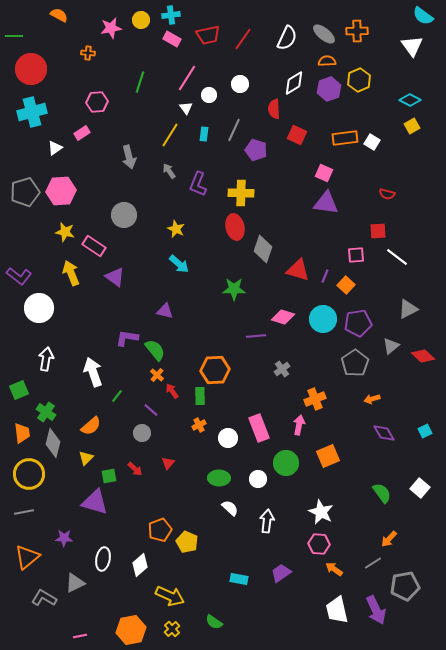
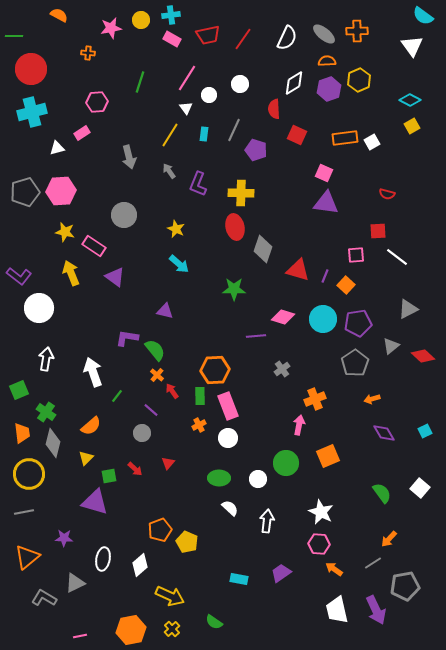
white square at (372, 142): rotated 28 degrees clockwise
white triangle at (55, 148): moved 2 px right; rotated 21 degrees clockwise
pink rectangle at (259, 428): moved 31 px left, 22 px up
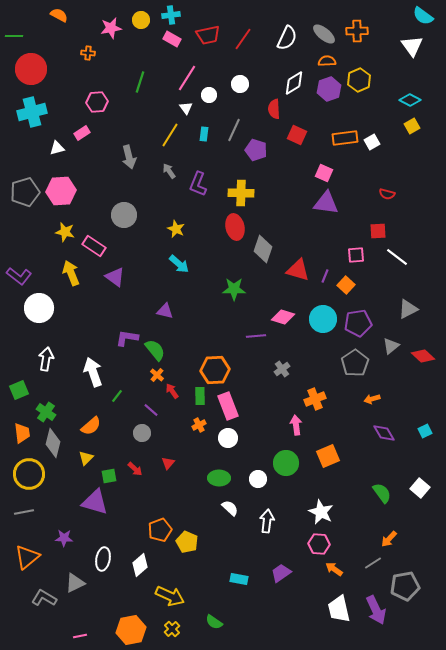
pink arrow at (299, 425): moved 3 px left; rotated 18 degrees counterclockwise
white trapezoid at (337, 610): moved 2 px right, 1 px up
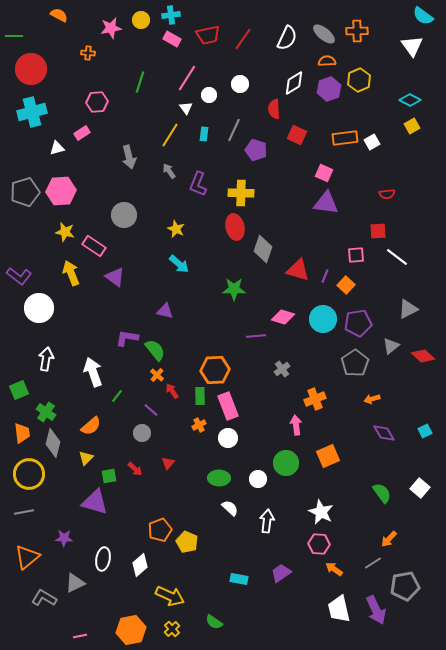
red semicircle at (387, 194): rotated 21 degrees counterclockwise
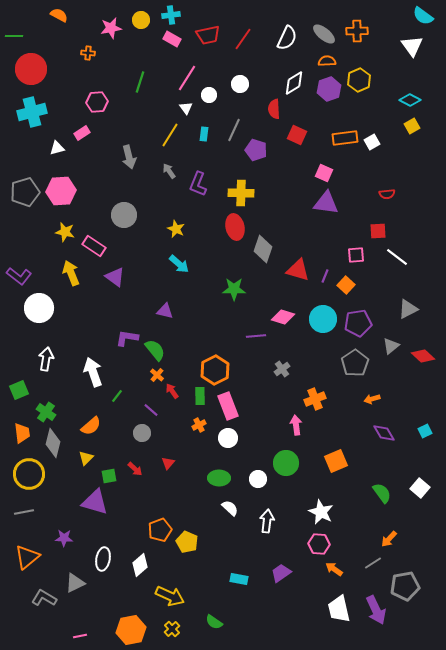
orange hexagon at (215, 370): rotated 24 degrees counterclockwise
orange square at (328, 456): moved 8 px right, 5 px down
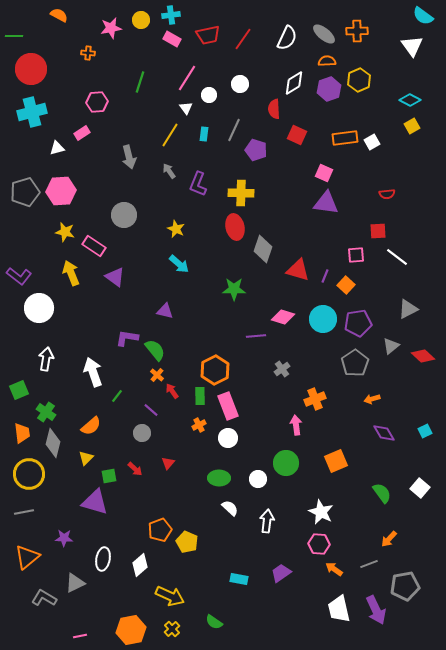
gray line at (373, 563): moved 4 px left, 1 px down; rotated 12 degrees clockwise
